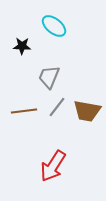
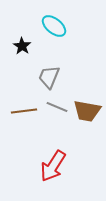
black star: rotated 30 degrees clockwise
gray line: rotated 75 degrees clockwise
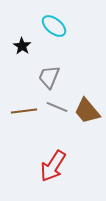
brown trapezoid: rotated 40 degrees clockwise
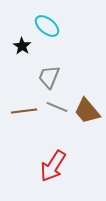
cyan ellipse: moved 7 px left
